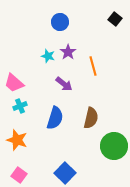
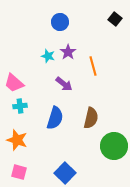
cyan cross: rotated 16 degrees clockwise
pink square: moved 3 px up; rotated 21 degrees counterclockwise
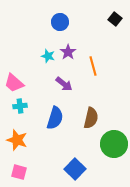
green circle: moved 2 px up
blue square: moved 10 px right, 4 px up
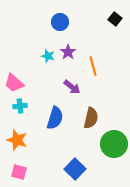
purple arrow: moved 8 px right, 3 px down
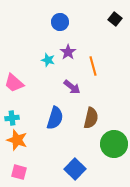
cyan star: moved 4 px down
cyan cross: moved 8 px left, 12 px down
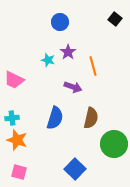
pink trapezoid: moved 3 px up; rotated 15 degrees counterclockwise
purple arrow: moved 1 px right; rotated 18 degrees counterclockwise
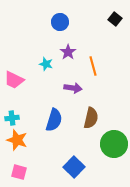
cyan star: moved 2 px left, 4 px down
purple arrow: moved 1 px down; rotated 12 degrees counterclockwise
blue semicircle: moved 1 px left, 2 px down
blue square: moved 1 px left, 2 px up
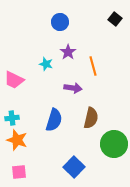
pink square: rotated 21 degrees counterclockwise
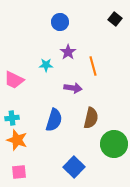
cyan star: moved 1 px down; rotated 16 degrees counterclockwise
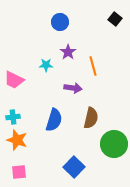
cyan cross: moved 1 px right, 1 px up
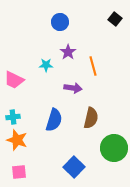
green circle: moved 4 px down
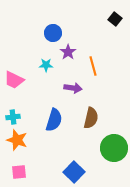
blue circle: moved 7 px left, 11 px down
blue square: moved 5 px down
